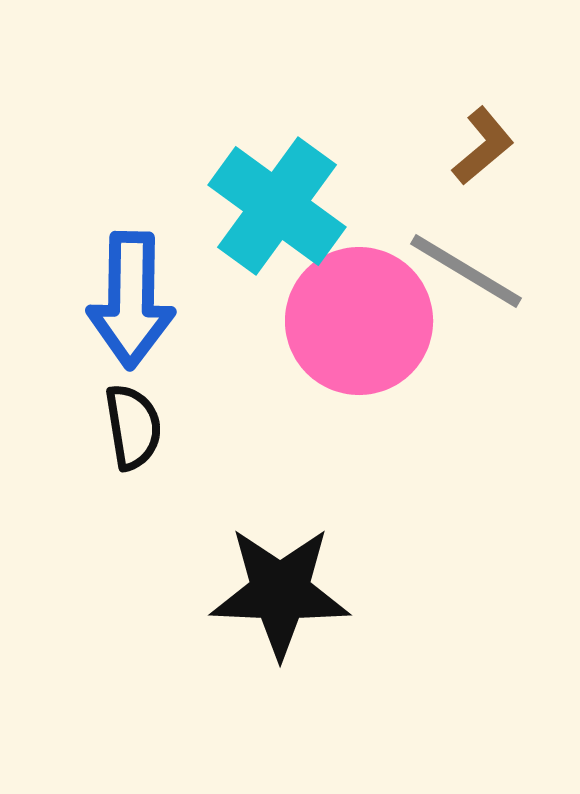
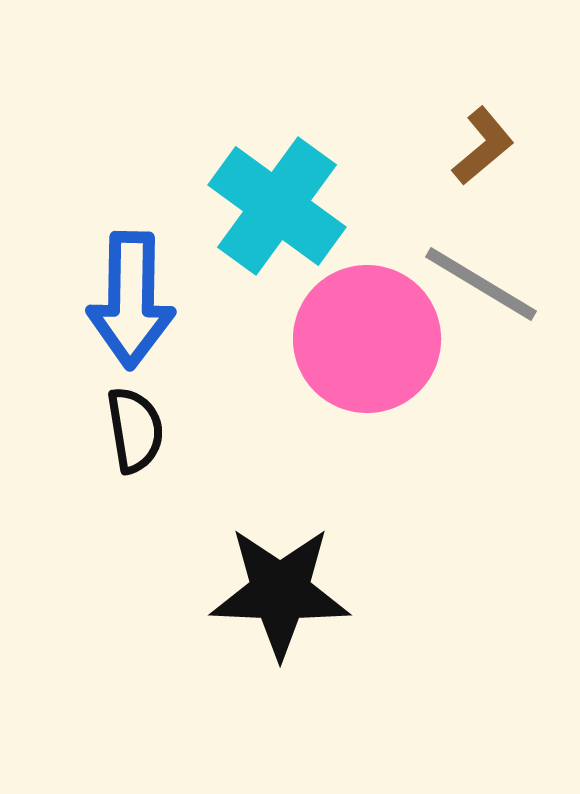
gray line: moved 15 px right, 13 px down
pink circle: moved 8 px right, 18 px down
black semicircle: moved 2 px right, 3 px down
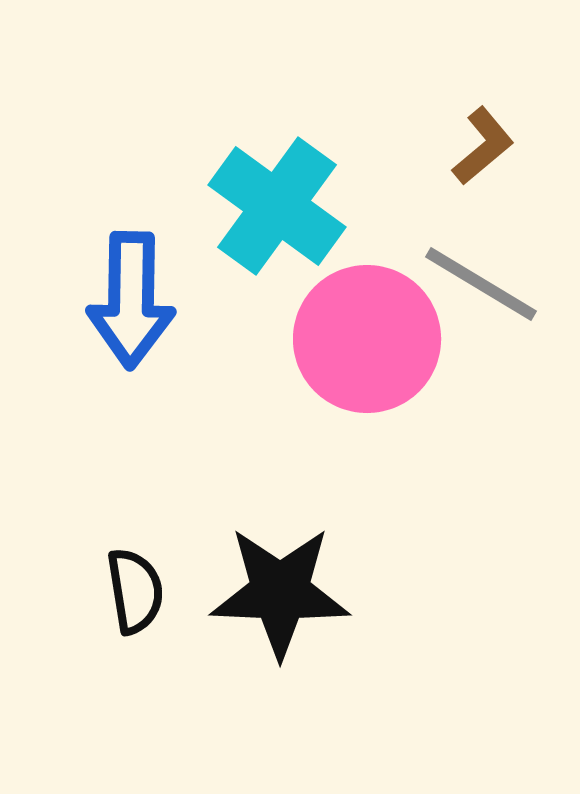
black semicircle: moved 161 px down
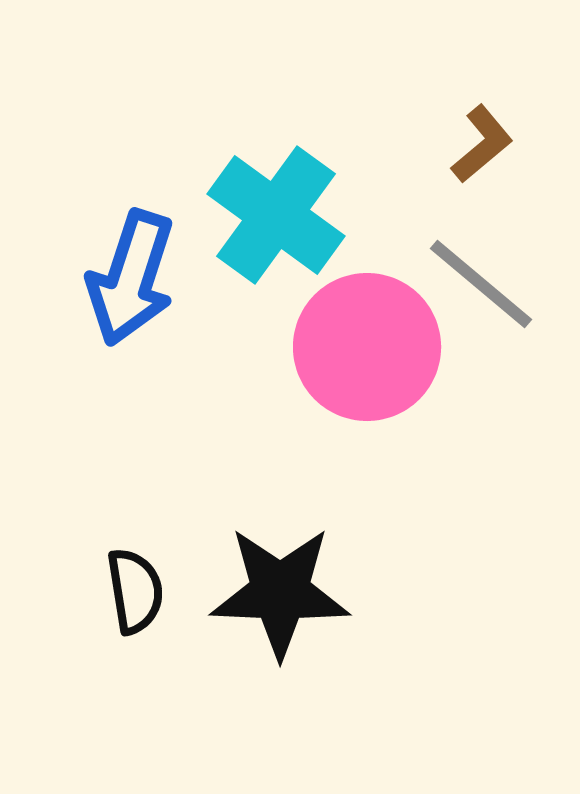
brown L-shape: moved 1 px left, 2 px up
cyan cross: moved 1 px left, 9 px down
gray line: rotated 9 degrees clockwise
blue arrow: moved 22 px up; rotated 17 degrees clockwise
pink circle: moved 8 px down
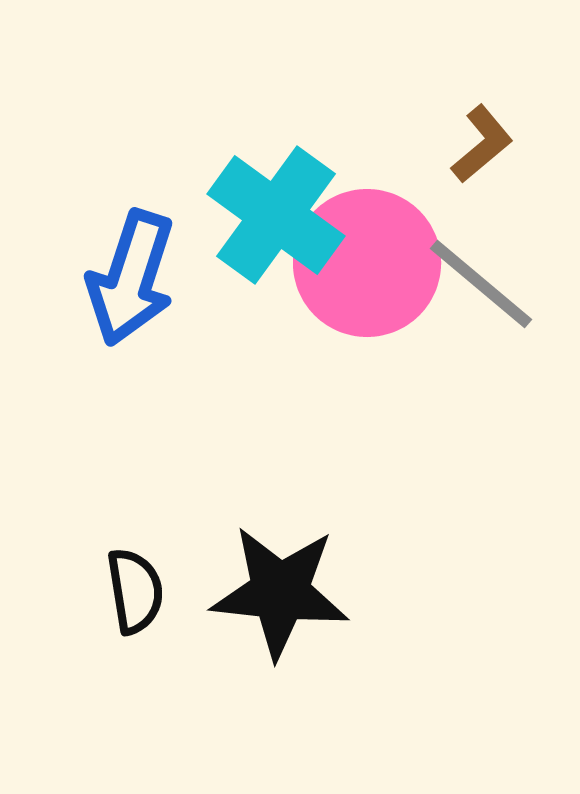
pink circle: moved 84 px up
black star: rotated 4 degrees clockwise
